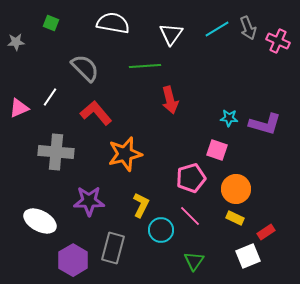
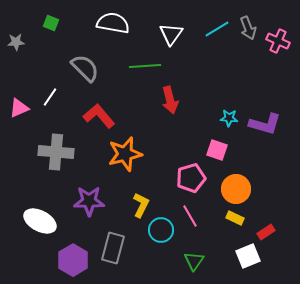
red L-shape: moved 3 px right, 3 px down
pink line: rotated 15 degrees clockwise
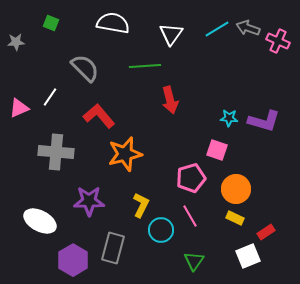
gray arrow: rotated 130 degrees clockwise
purple L-shape: moved 1 px left, 3 px up
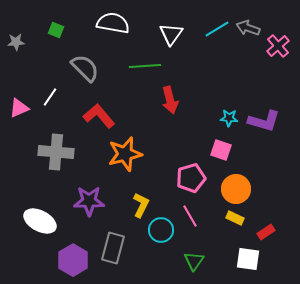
green square: moved 5 px right, 7 px down
pink cross: moved 5 px down; rotated 25 degrees clockwise
pink square: moved 4 px right
white square: moved 3 px down; rotated 30 degrees clockwise
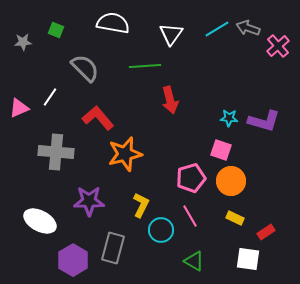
gray star: moved 7 px right
red L-shape: moved 1 px left, 2 px down
orange circle: moved 5 px left, 8 px up
green triangle: rotated 35 degrees counterclockwise
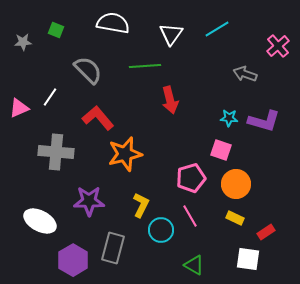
gray arrow: moved 3 px left, 46 px down
gray semicircle: moved 3 px right, 2 px down
orange circle: moved 5 px right, 3 px down
green triangle: moved 4 px down
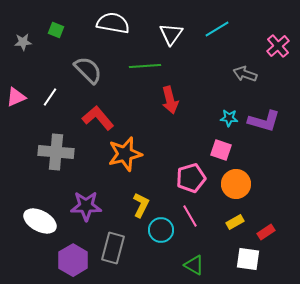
pink triangle: moved 3 px left, 11 px up
purple star: moved 3 px left, 5 px down
yellow rectangle: moved 4 px down; rotated 54 degrees counterclockwise
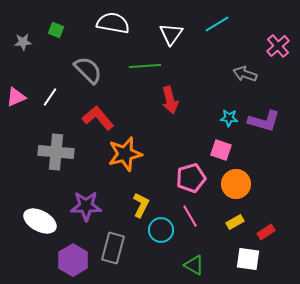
cyan line: moved 5 px up
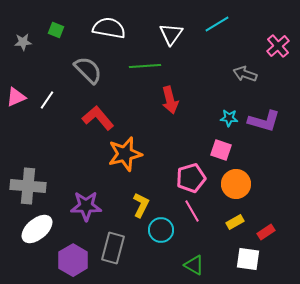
white semicircle: moved 4 px left, 5 px down
white line: moved 3 px left, 3 px down
gray cross: moved 28 px left, 34 px down
pink line: moved 2 px right, 5 px up
white ellipse: moved 3 px left, 8 px down; rotated 68 degrees counterclockwise
